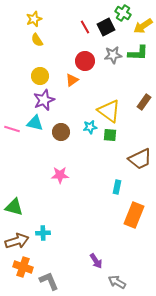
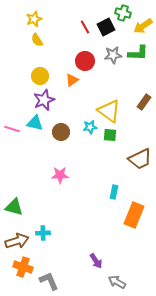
green cross: rotated 14 degrees counterclockwise
cyan rectangle: moved 3 px left, 5 px down
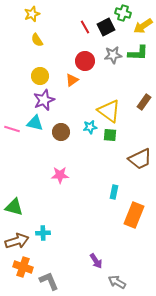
yellow star: moved 2 px left, 5 px up
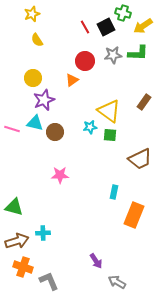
yellow circle: moved 7 px left, 2 px down
brown circle: moved 6 px left
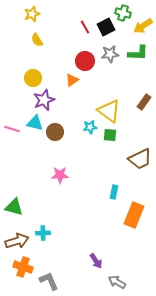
gray star: moved 3 px left, 1 px up
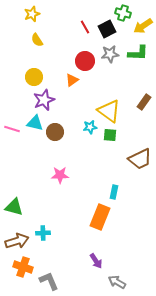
black square: moved 1 px right, 2 px down
yellow circle: moved 1 px right, 1 px up
orange rectangle: moved 34 px left, 2 px down
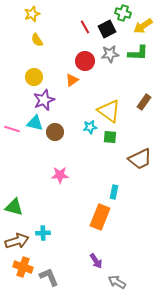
green square: moved 2 px down
gray L-shape: moved 4 px up
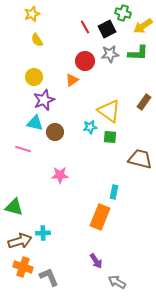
pink line: moved 11 px right, 20 px down
brown trapezoid: rotated 140 degrees counterclockwise
brown arrow: moved 3 px right
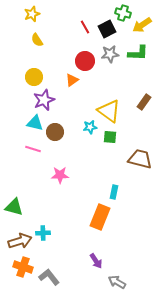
yellow arrow: moved 1 px left, 1 px up
pink line: moved 10 px right
gray L-shape: rotated 15 degrees counterclockwise
